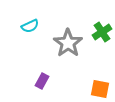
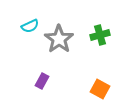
green cross: moved 2 px left, 3 px down; rotated 18 degrees clockwise
gray star: moved 9 px left, 4 px up
orange square: rotated 18 degrees clockwise
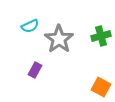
green cross: moved 1 px right, 1 px down
purple rectangle: moved 7 px left, 11 px up
orange square: moved 1 px right, 2 px up
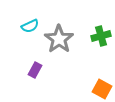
orange square: moved 1 px right, 2 px down
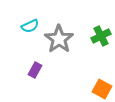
green cross: rotated 12 degrees counterclockwise
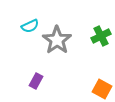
gray star: moved 2 px left, 1 px down
purple rectangle: moved 1 px right, 11 px down
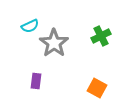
gray star: moved 3 px left, 3 px down
purple rectangle: rotated 21 degrees counterclockwise
orange square: moved 5 px left, 1 px up
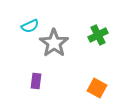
green cross: moved 3 px left, 1 px up
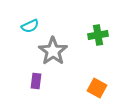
green cross: rotated 18 degrees clockwise
gray star: moved 1 px left, 8 px down
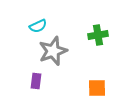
cyan semicircle: moved 8 px right
gray star: rotated 16 degrees clockwise
orange square: rotated 30 degrees counterclockwise
